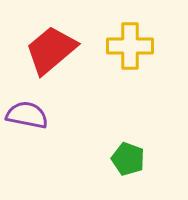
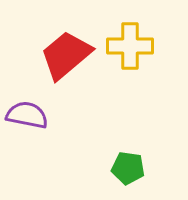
red trapezoid: moved 15 px right, 5 px down
green pentagon: moved 9 px down; rotated 12 degrees counterclockwise
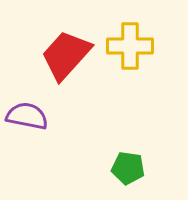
red trapezoid: rotated 8 degrees counterclockwise
purple semicircle: moved 1 px down
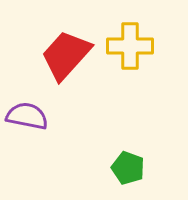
green pentagon: rotated 12 degrees clockwise
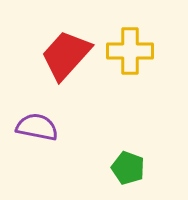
yellow cross: moved 5 px down
purple semicircle: moved 10 px right, 11 px down
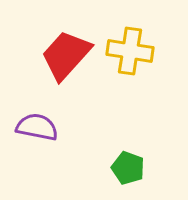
yellow cross: rotated 9 degrees clockwise
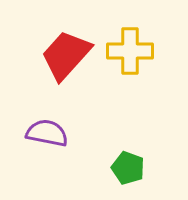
yellow cross: rotated 9 degrees counterclockwise
purple semicircle: moved 10 px right, 6 px down
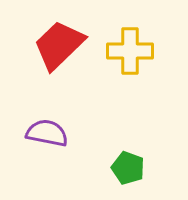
red trapezoid: moved 7 px left, 10 px up; rotated 4 degrees clockwise
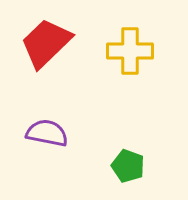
red trapezoid: moved 13 px left, 2 px up
green pentagon: moved 2 px up
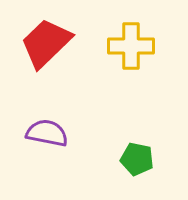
yellow cross: moved 1 px right, 5 px up
green pentagon: moved 9 px right, 7 px up; rotated 8 degrees counterclockwise
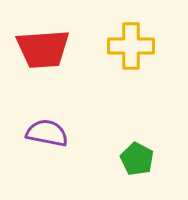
red trapezoid: moved 3 px left, 6 px down; rotated 140 degrees counterclockwise
green pentagon: rotated 16 degrees clockwise
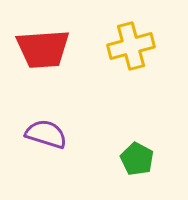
yellow cross: rotated 15 degrees counterclockwise
purple semicircle: moved 1 px left, 1 px down; rotated 6 degrees clockwise
